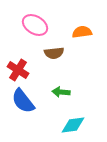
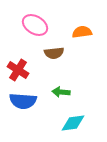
blue semicircle: rotated 48 degrees counterclockwise
cyan diamond: moved 2 px up
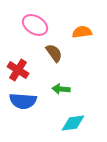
brown semicircle: rotated 120 degrees counterclockwise
green arrow: moved 3 px up
